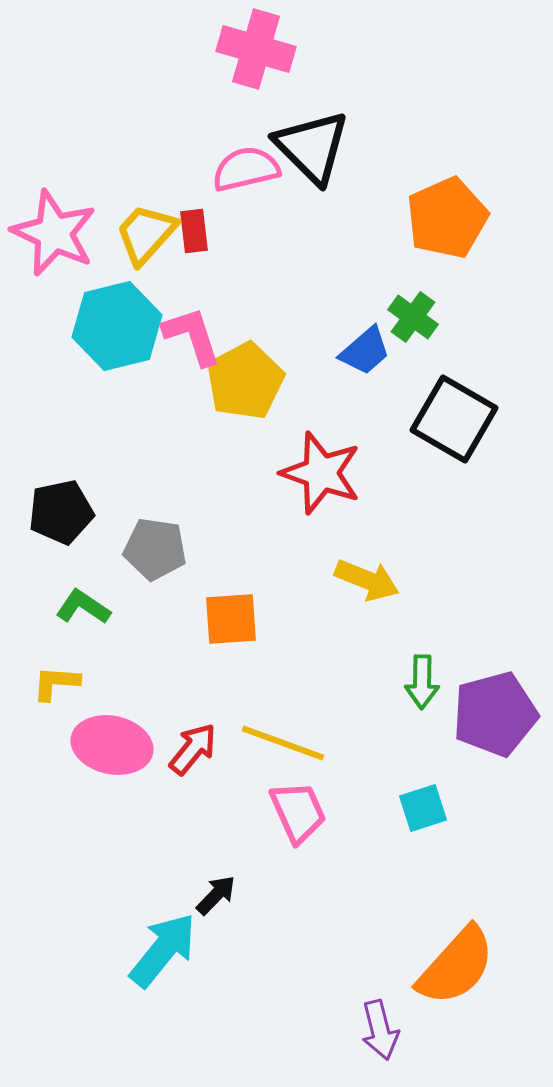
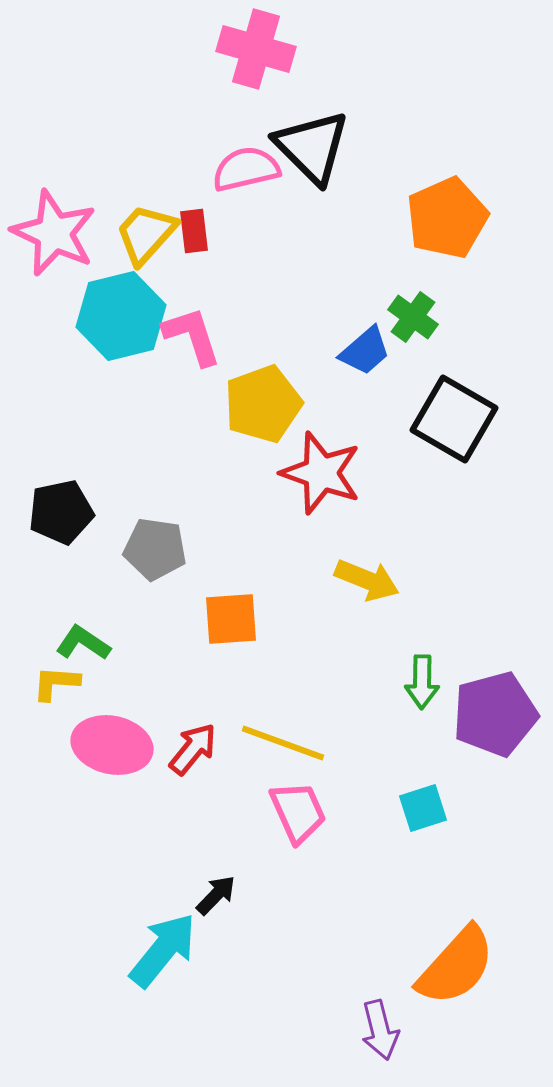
cyan hexagon: moved 4 px right, 10 px up
yellow pentagon: moved 18 px right, 23 px down; rotated 8 degrees clockwise
green L-shape: moved 36 px down
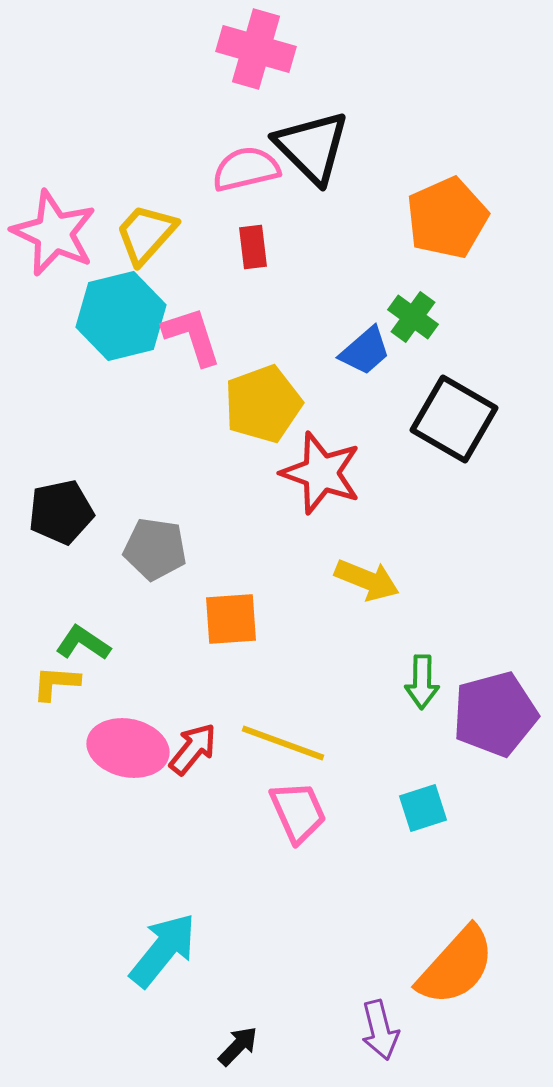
red rectangle: moved 59 px right, 16 px down
pink ellipse: moved 16 px right, 3 px down
black arrow: moved 22 px right, 151 px down
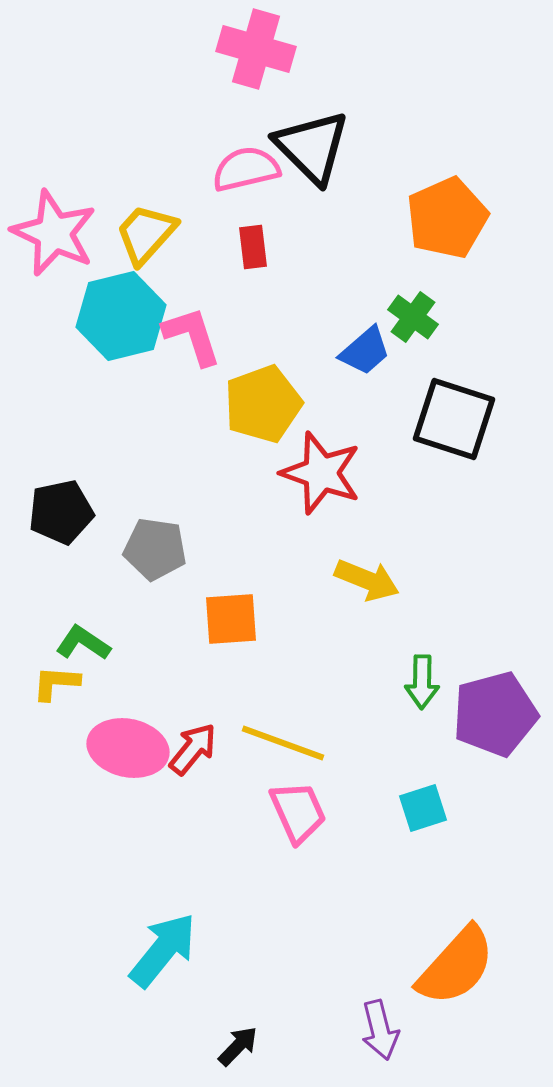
black square: rotated 12 degrees counterclockwise
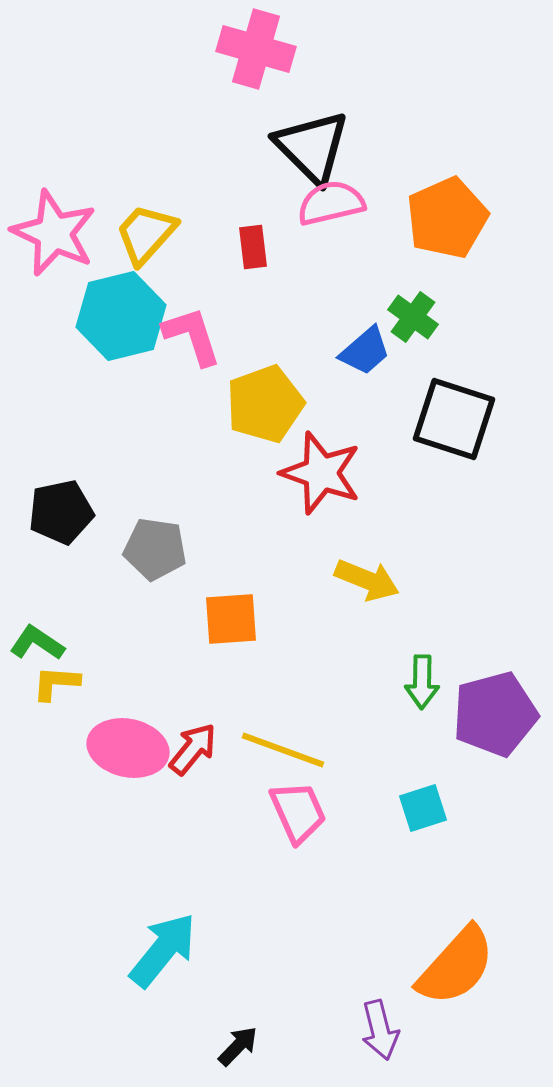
pink semicircle: moved 85 px right, 34 px down
yellow pentagon: moved 2 px right
green L-shape: moved 46 px left
yellow line: moved 7 px down
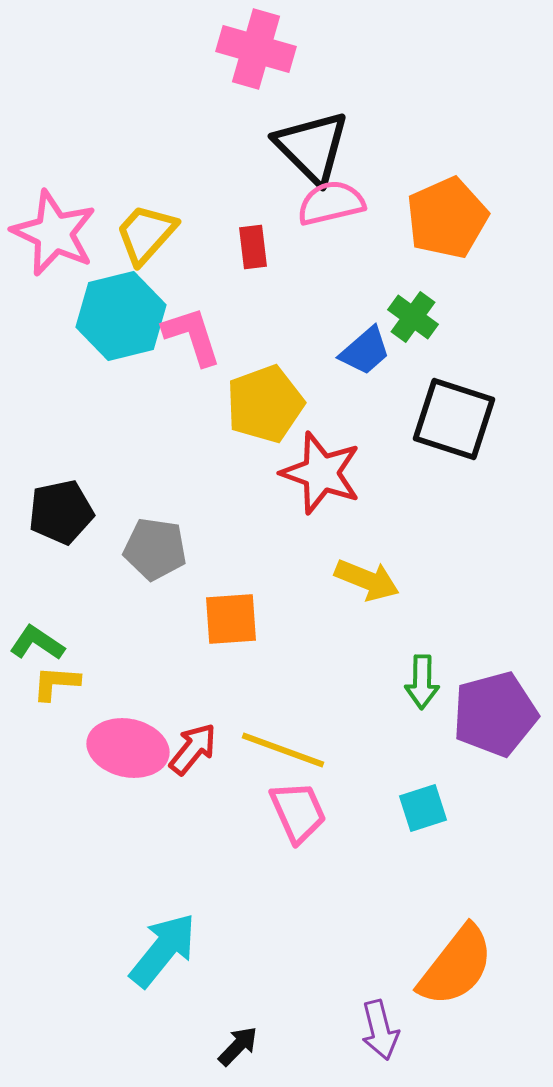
orange semicircle: rotated 4 degrees counterclockwise
